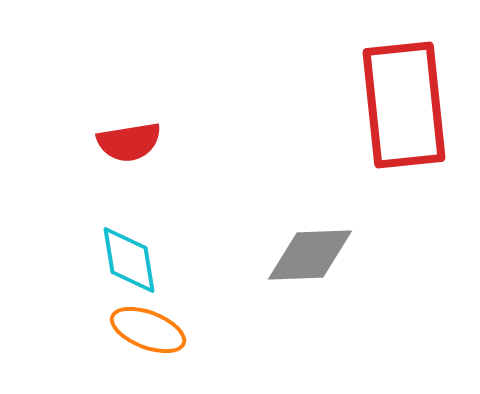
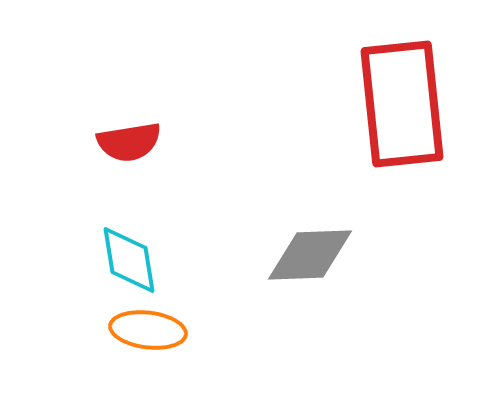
red rectangle: moved 2 px left, 1 px up
orange ellipse: rotated 14 degrees counterclockwise
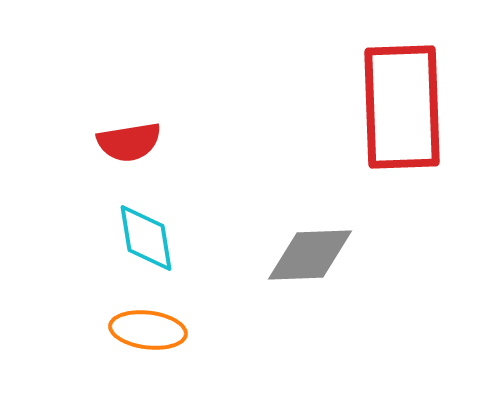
red rectangle: moved 3 px down; rotated 4 degrees clockwise
cyan diamond: moved 17 px right, 22 px up
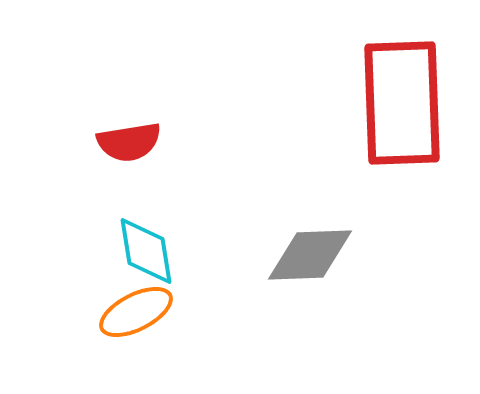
red rectangle: moved 4 px up
cyan diamond: moved 13 px down
orange ellipse: moved 12 px left, 18 px up; rotated 34 degrees counterclockwise
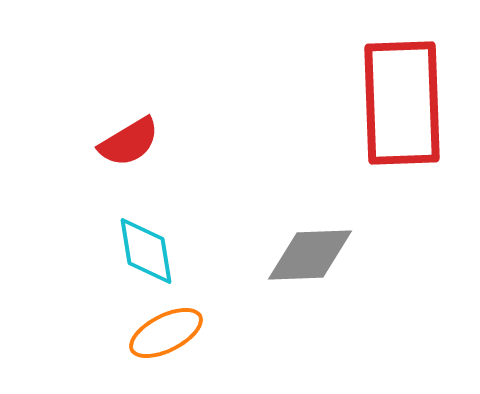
red semicircle: rotated 22 degrees counterclockwise
orange ellipse: moved 30 px right, 21 px down
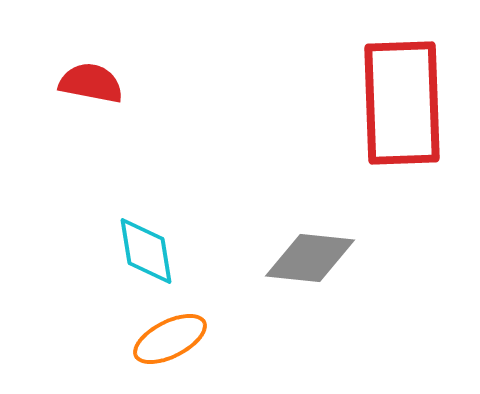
red semicircle: moved 38 px left, 59 px up; rotated 138 degrees counterclockwise
gray diamond: moved 3 px down; rotated 8 degrees clockwise
orange ellipse: moved 4 px right, 6 px down
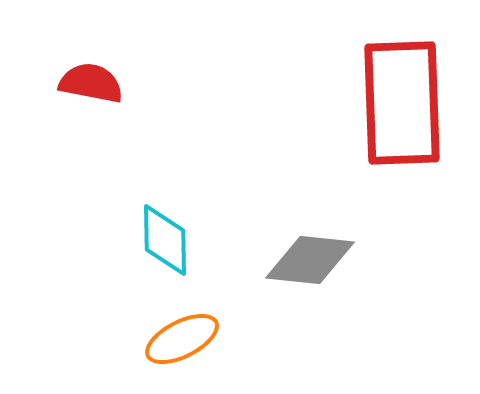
cyan diamond: moved 19 px right, 11 px up; rotated 8 degrees clockwise
gray diamond: moved 2 px down
orange ellipse: moved 12 px right
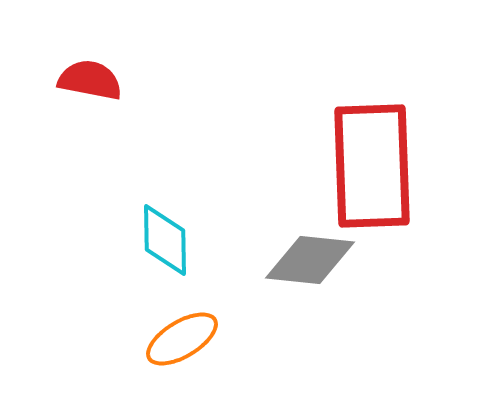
red semicircle: moved 1 px left, 3 px up
red rectangle: moved 30 px left, 63 px down
orange ellipse: rotated 4 degrees counterclockwise
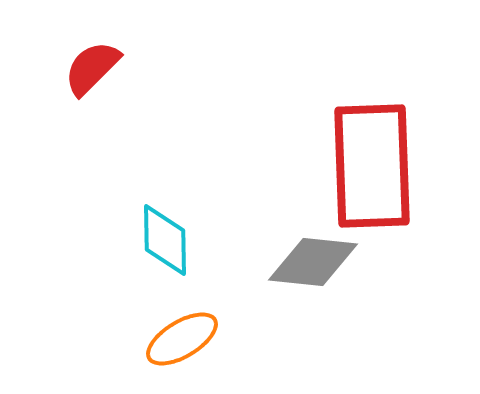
red semicircle: moved 2 px right, 12 px up; rotated 56 degrees counterclockwise
gray diamond: moved 3 px right, 2 px down
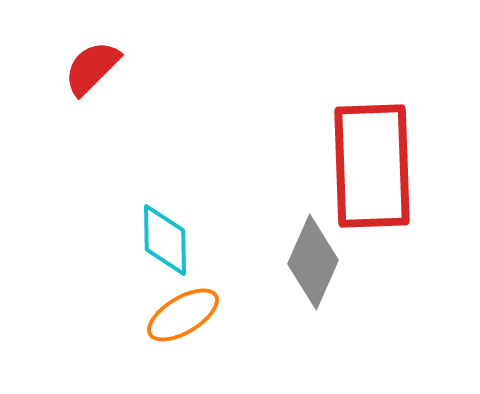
gray diamond: rotated 72 degrees counterclockwise
orange ellipse: moved 1 px right, 24 px up
